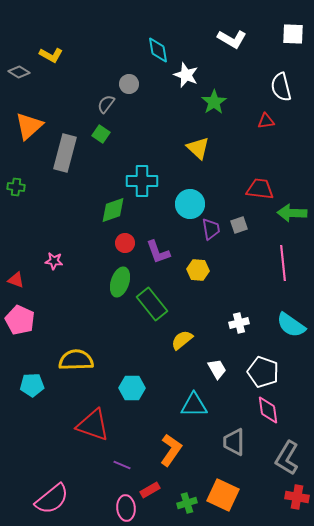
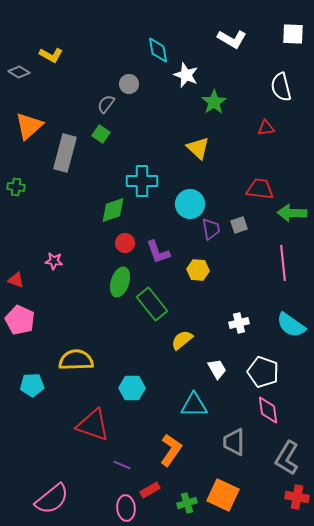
red triangle at (266, 121): moved 7 px down
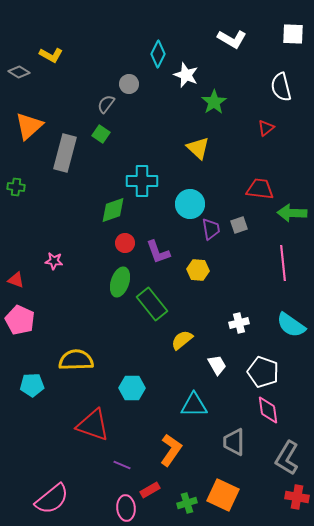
cyan diamond at (158, 50): moved 4 px down; rotated 36 degrees clockwise
red triangle at (266, 128): rotated 30 degrees counterclockwise
white trapezoid at (217, 369): moved 4 px up
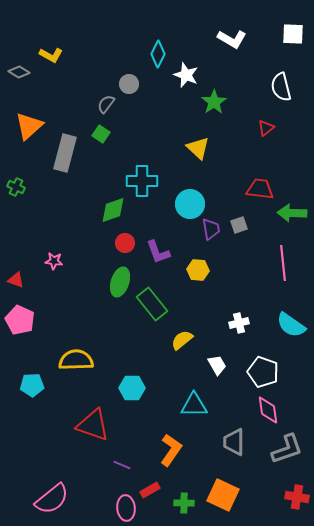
green cross at (16, 187): rotated 18 degrees clockwise
gray L-shape at (287, 458): moved 9 px up; rotated 140 degrees counterclockwise
green cross at (187, 503): moved 3 px left; rotated 18 degrees clockwise
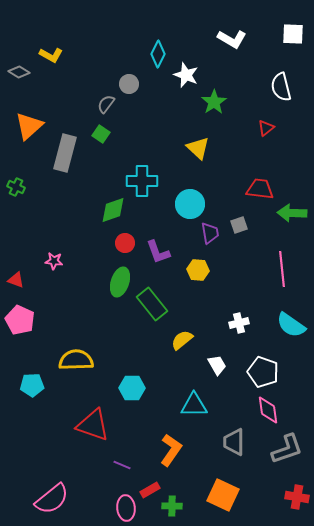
purple trapezoid at (211, 229): moved 1 px left, 4 px down
pink line at (283, 263): moved 1 px left, 6 px down
green cross at (184, 503): moved 12 px left, 3 px down
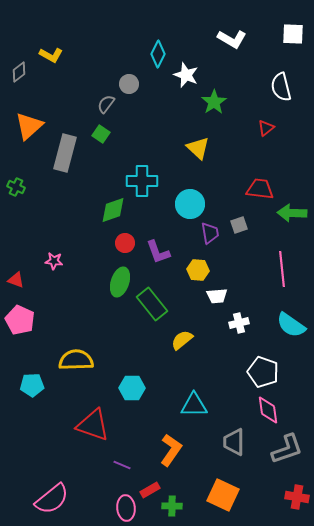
gray diamond at (19, 72): rotated 70 degrees counterclockwise
white trapezoid at (217, 365): moved 69 px up; rotated 115 degrees clockwise
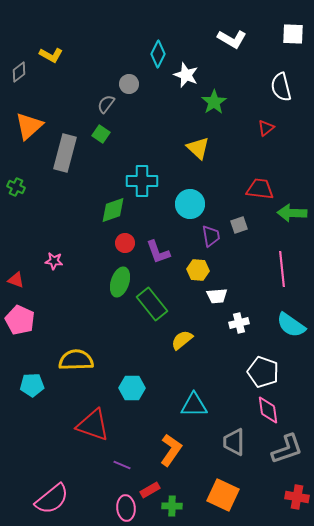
purple trapezoid at (210, 233): moved 1 px right, 3 px down
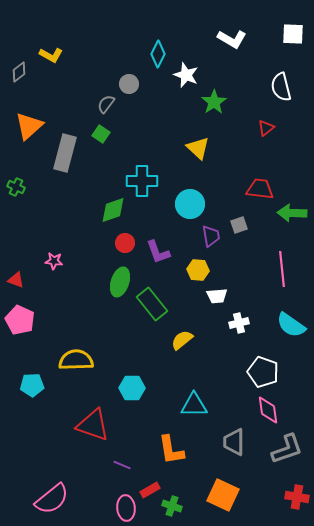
orange L-shape at (171, 450): rotated 136 degrees clockwise
green cross at (172, 506): rotated 18 degrees clockwise
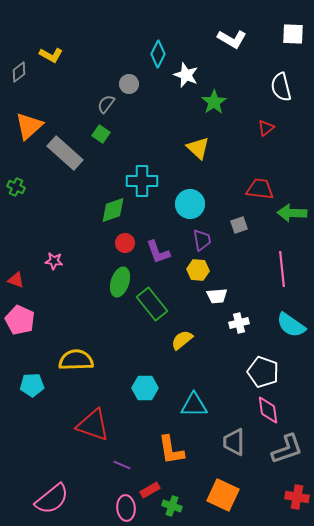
gray rectangle at (65, 153): rotated 63 degrees counterclockwise
purple trapezoid at (211, 236): moved 9 px left, 4 px down
cyan hexagon at (132, 388): moved 13 px right
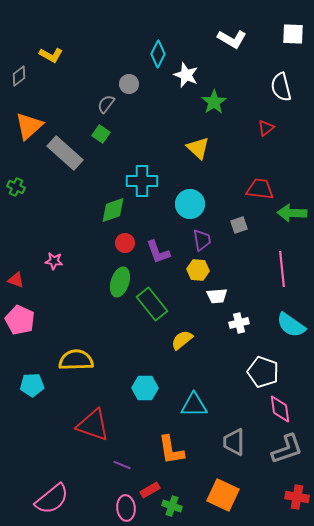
gray diamond at (19, 72): moved 4 px down
pink diamond at (268, 410): moved 12 px right, 1 px up
